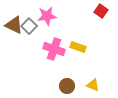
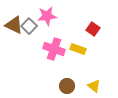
red square: moved 8 px left, 18 px down
yellow rectangle: moved 2 px down
yellow triangle: moved 1 px right, 1 px down; rotated 16 degrees clockwise
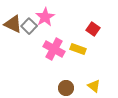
pink star: moved 2 px left, 1 px down; rotated 24 degrees counterclockwise
brown triangle: moved 1 px left, 1 px up
pink cross: rotated 10 degrees clockwise
brown circle: moved 1 px left, 2 px down
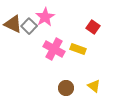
red square: moved 2 px up
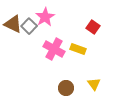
yellow triangle: moved 2 px up; rotated 16 degrees clockwise
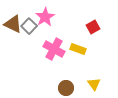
red square: rotated 24 degrees clockwise
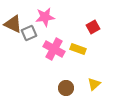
pink star: rotated 24 degrees clockwise
gray square: moved 7 px down; rotated 21 degrees clockwise
yellow triangle: rotated 24 degrees clockwise
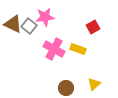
gray square: moved 7 px up; rotated 28 degrees counterclockwise
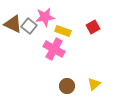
yellow rectangle: moved 15 px left, 18 px up
brown circle: moved 1 px right, 2 px up
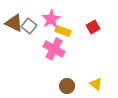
pink star: moved 6 px right, 2 px down; rotated 24 degrees counterclockwise
brown triangle: moved 1 px right, 1 px up
yellow triangle: moved 2 px right; rotated 40 degrees counterclockwise
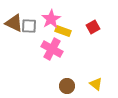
gray square: rotated 35 degrees counterclockwise
pink cross: moved 2 px left
